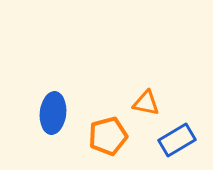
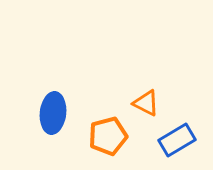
orange triangle: rotated 16 degrees clockwise
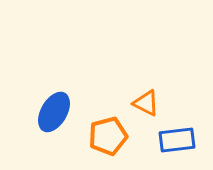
blue ellipse: moved 1 px right, 1 px up; rotated 24 degrees clockwise
blue rectangle: rotated 24 degrees clockwise
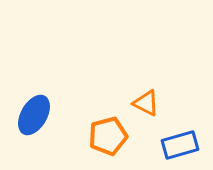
blue ellipse: moved 20 px left, 3 px down
blue rectangle: moved 3 px right, 5 px down; rotated 9 degrees counterclockwise
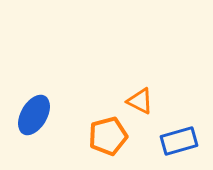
orange triangle: moved 6 px left, 2 px up
blue rectangle: moved 1 px left, 4 px up
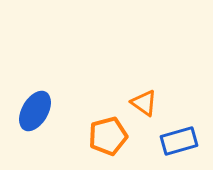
orange triangle: moved 4 px right, 2 px down; rotated 8 degrees clockwise
blue ellipse: moved 1 px right, 4 px up
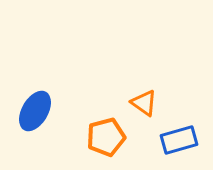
orange pentagon: moved 2 px left, 1 px down
blue rectangle: moved 1 px up
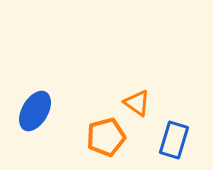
orange triangle: moved 7 px left
blue rectangle: moved 5 px left; rotated 57 degrees counterclockwise
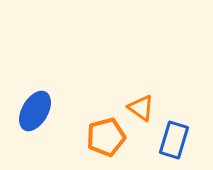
orange triangle: moved 4 px right, 5 px down
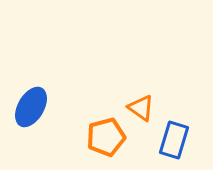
blue ellipse: moved 4 px left, 4 px up
